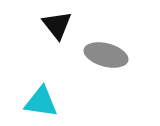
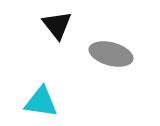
gray ellipse: moved 5 px right, 1 px up
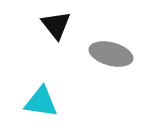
black triangle: moved 1 px left
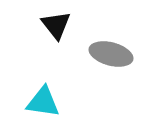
cyan triangle: moved 2 px right
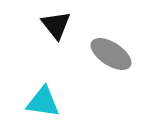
gray ellipse: rotated 18 degrees clockwise
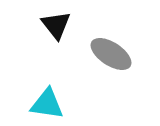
cyan triangle: moved 4 px right, 2 px down
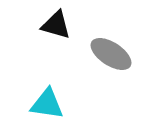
black triangle: rotated 36 degrees counterclockwise
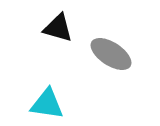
black triangle: moved 2 px right, 3 px down
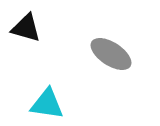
black triangle: moved 32 px left
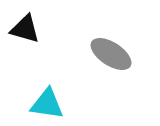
black triangle: moved 1 px left, 1 px down
